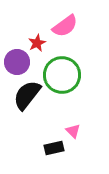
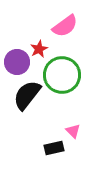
red star: moved 2 px right, 6 px down
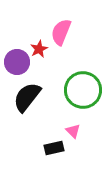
pink semicircle: moved 4 px left, 6 px down; rotated 148 degrees clockwise
green circle: moved 21 px right, 15 px down
black semicircle: moved 2 px down
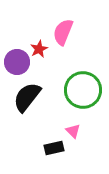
pink semicircle: moved 2 px right
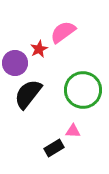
pink semicircle: rotated 32 degrees clockwise
purple circle: moved 2 px left, 1 px down
black semicircle: moved 1 px right, 3 px up
pink triangle: rotated 42 degrees counterclockwise
black rectangle: rotated 18 degrees counterclockwise
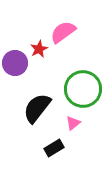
green circle: moved 1 px up
black semicircle: moved 9 px right, 14 px down
pink triangle: moved 8 px up; rotated 42 degrees counterclockwise
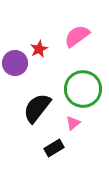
pink semicircle: moved 14 px right, 4 px down
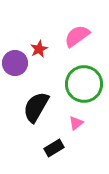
green circle: moved 1 px right, 5 px up
black semicircle: moved 1 px left, 1 px up; rotated 8 degrees counterclockwise
pink triangle: moved 3 px right
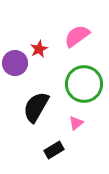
black rectangle: moved 2 px down
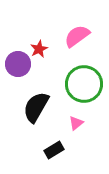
purple circle: moved 3 px right, 1 px down
